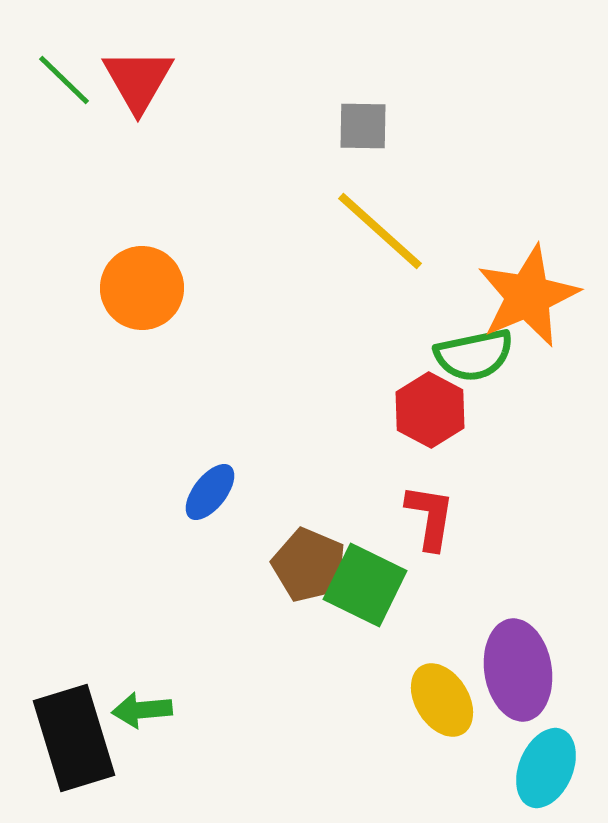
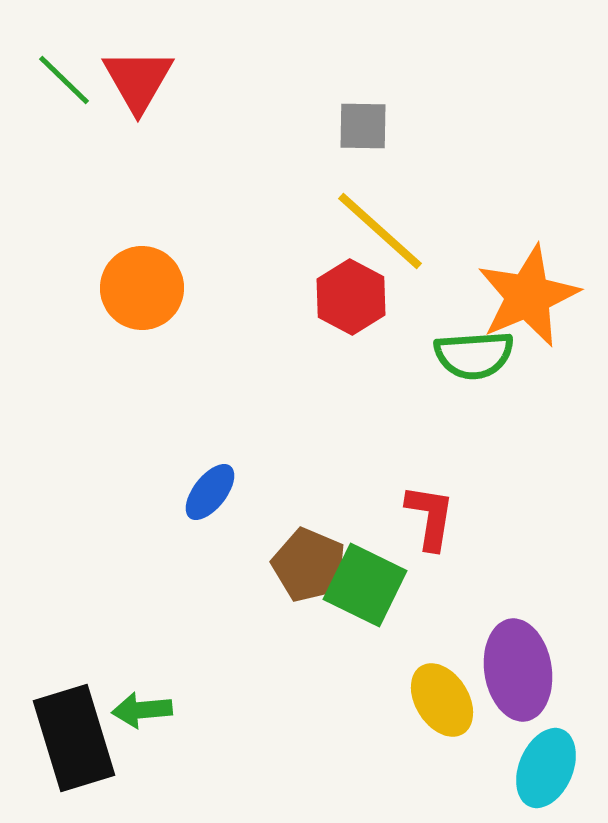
green semicircle: rotated 8 degrees clockwise
red hexagon: moved 79 px left, 113 px up
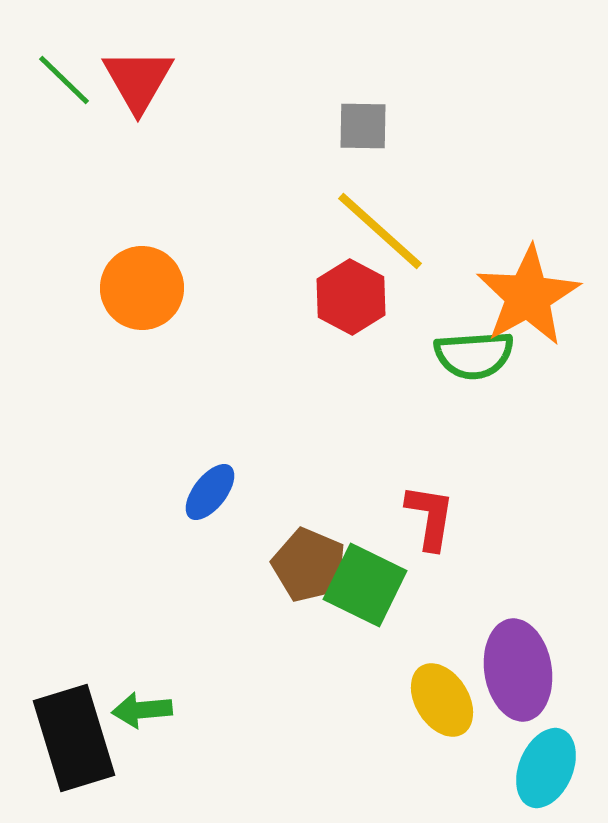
orange star: rotated 6 degrees counterclockwise
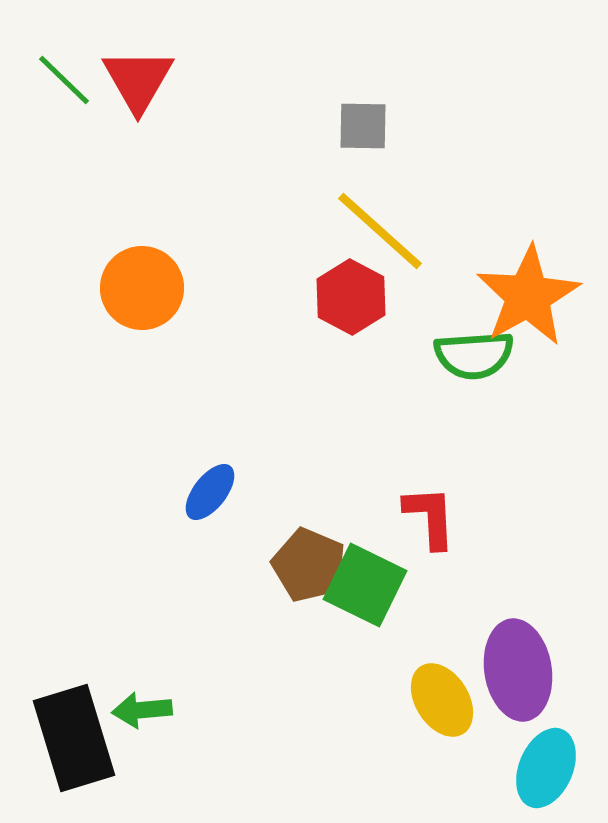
red L-shape: rotated 12 degrees counterclockwise
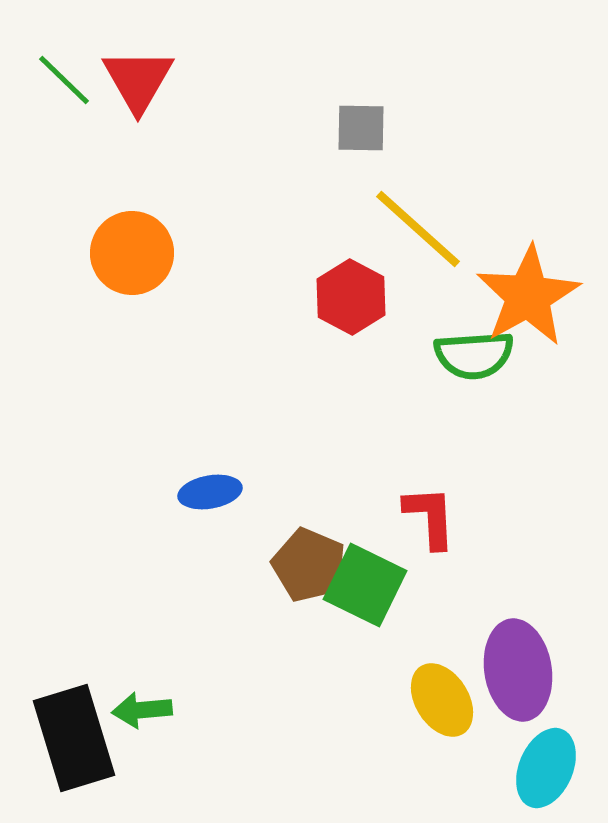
gray square: moved 2 px left, 2 px down
yellow line: moved 38 px right, 2 px up
orange circle: moved 10 px left, 35 px up
blue ellipse: rotated 42 degrees clockwise
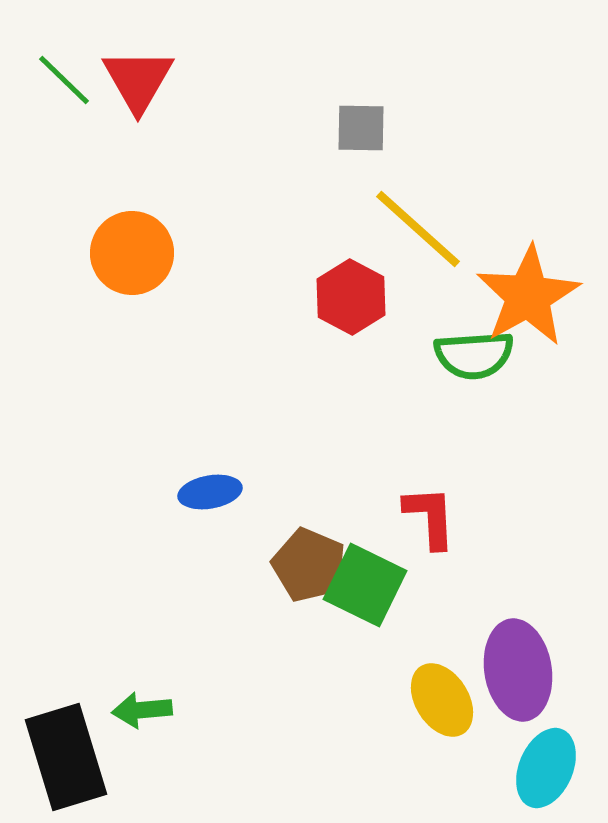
black rectangle: moved 8 px left, 19 px down
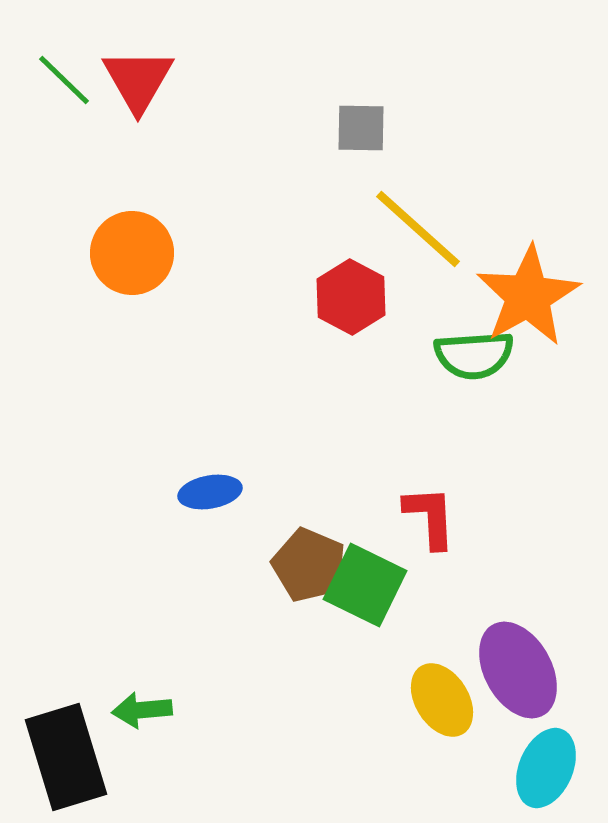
purple ellipse: rotated 20 degrees counterclockwise
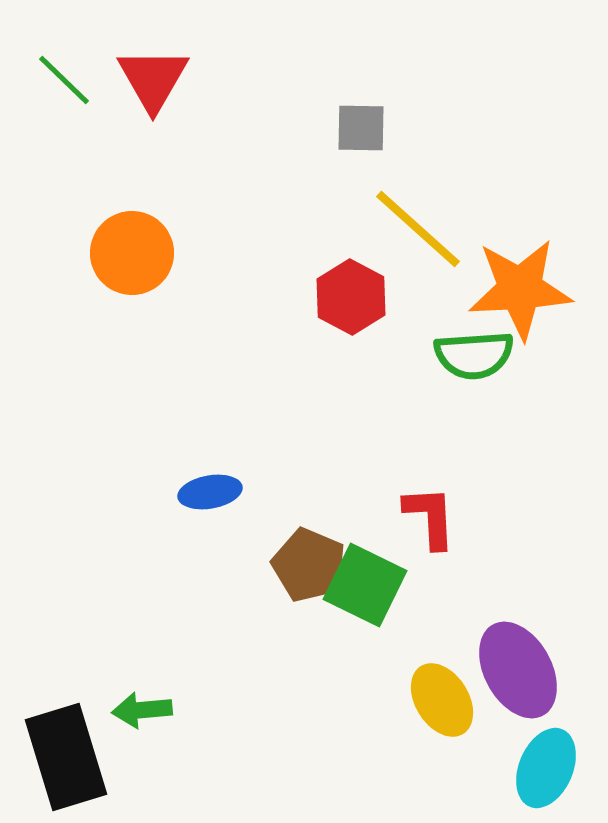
red triangle: moved 15 px right, 1 px up
orange star: moved 8 px left, 7 px up; rotated 26 degrees clockwise
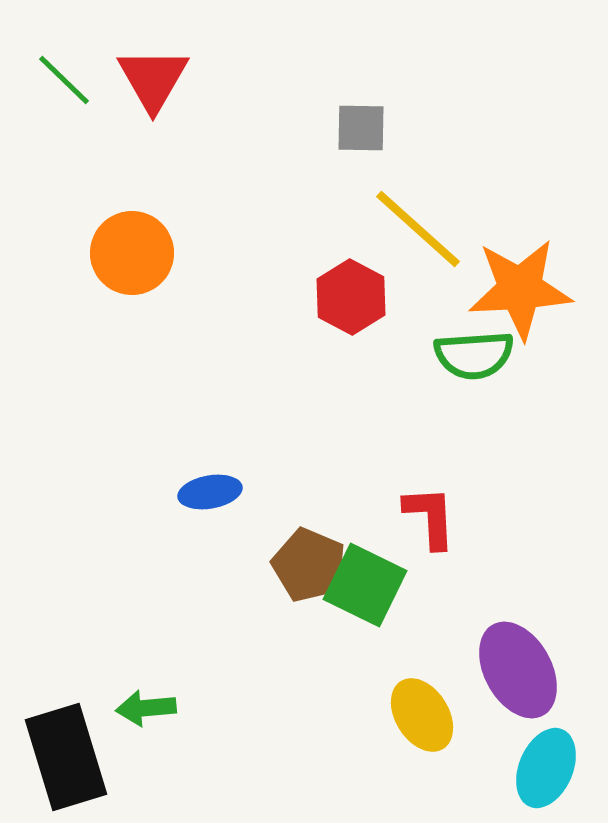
yellow ellipse: moved 20 px left, 15 px down
green arrow: moved 4 px right, 2 px up
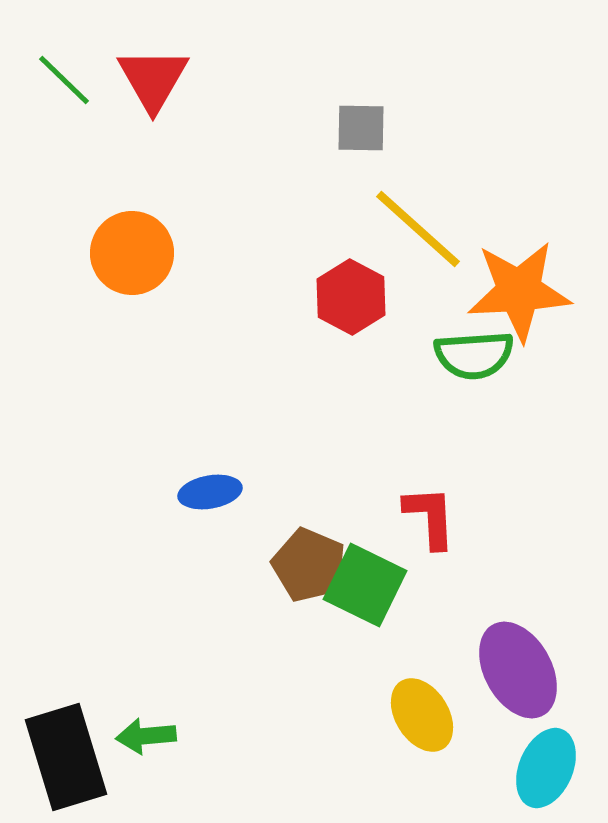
orange star: moved 1 px left, 2 px down
green arrow: moved 28 px down
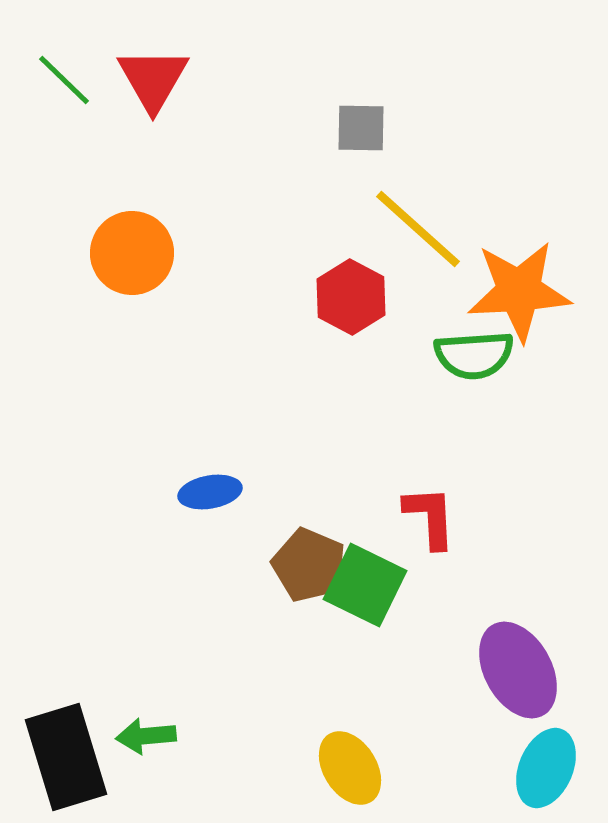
yellow ellipse: moved 72 px left, 53 px down
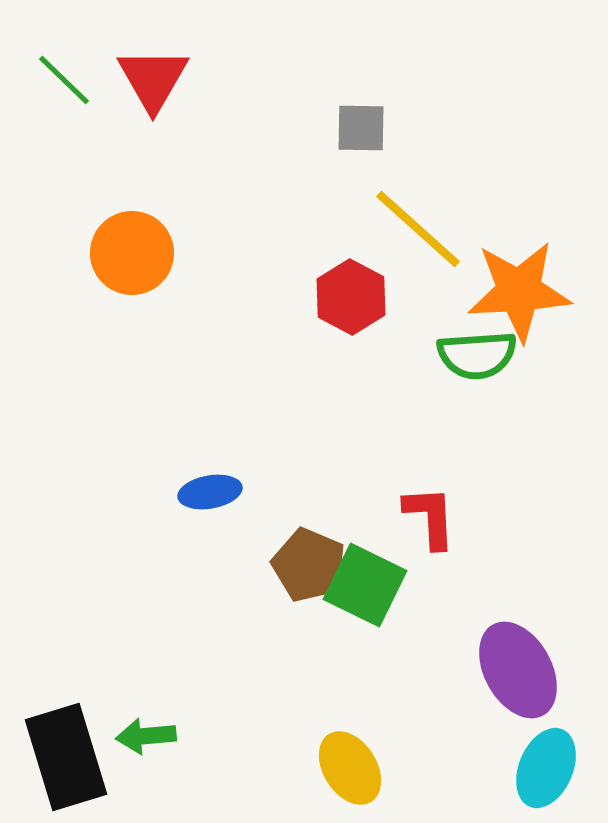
green semicircle: moved 3 px right
